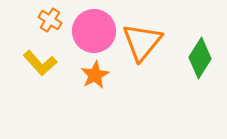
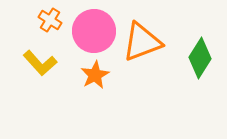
orange triangle: rotated 30 degrees clockwise
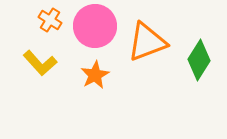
pink circle: moved 1 px right, 5 px up
orange triangle: moved 5 px right
green diamond: moved 1 px left, 2 px down
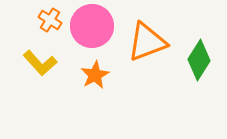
pink circle: moved 3 px left
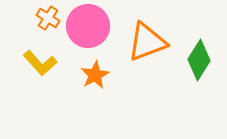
orange cross: moved 2 px left, 2 px up
pink circle: moved 4 px left
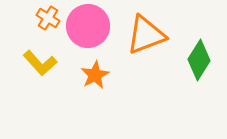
orange triangle: moved 1 px left, 7 px up
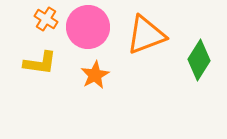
orange cross: moved 2 px left, 1 px down
pink circle: moved 1 px down
yellow L-shape: rotated 40 degrees counterclockwise
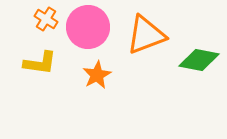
green diamond: rotated 69 degrees clockwise
orange star: moved 2 px right
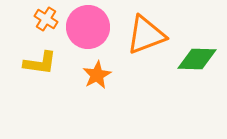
green diamond: moved 2 px left, 1 px up; rotated 9 degrees counterclockwise
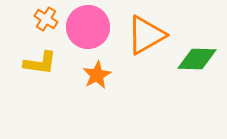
orange triangle: rotated 9 degrees counterclockwise
